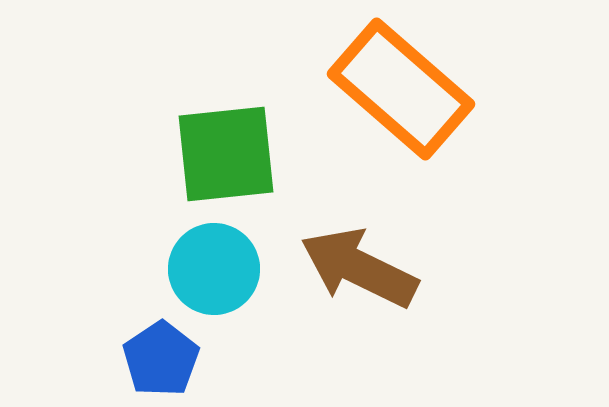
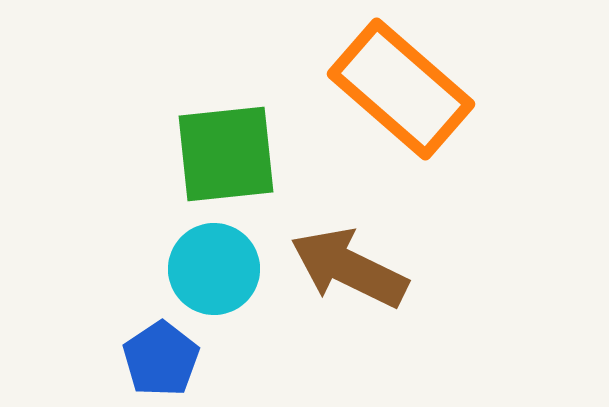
brown arrow: moved 10 px left
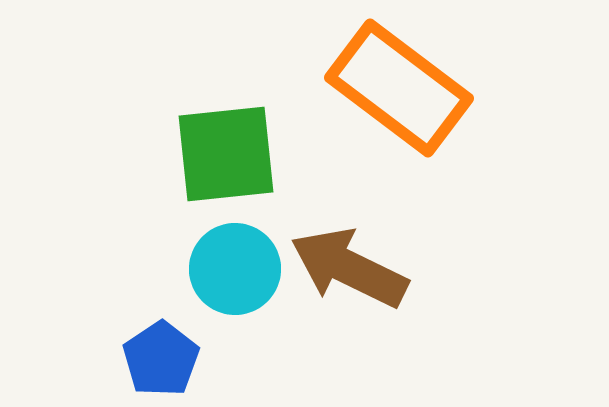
orange rectangle: moved 2 px left, 1 px up; rotated 4 degrees counterclockwise
cyan circle: moved 21 px right
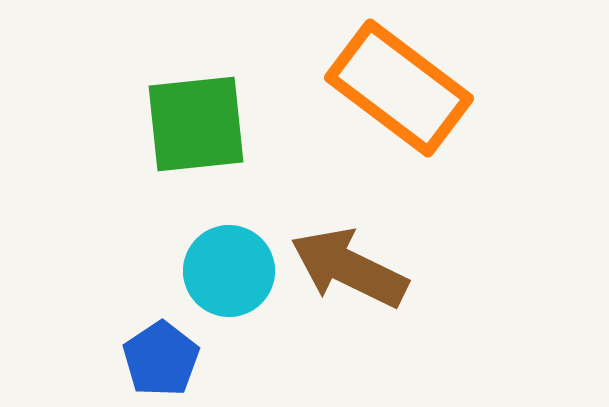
green square: moved 30 px left, 30 px up
cyan circle: moved 6 px left, 2 px down
